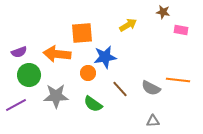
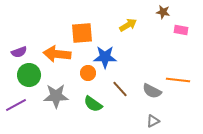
blue star: rotated 10 degrees clockwise
gray semicircle: moved 1 px right, 3 px down
gray triangle: rotated 24 degrees counterclockwise
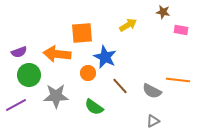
blue star: rotated 25 degrees clockwise
brown line: moved 3 px up
green semicircle: moved 1 px right, 3 px down
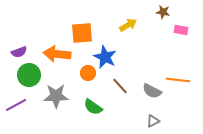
green semicircle: moved 1 px left
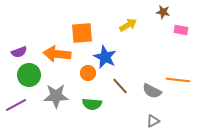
green semicircle: moved 1 px left, 3 px up; rotated 30 degrees counterclockwise
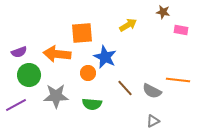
brown line: moved 5 px right, 2 px down
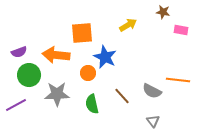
orange arrow: moved 1 px left, 1 px down
brown line: moved 3 px left, 8 px down
gray star: moved 1 px right, 2 px up
green semicircle: rotated 72 degrees clockwise
gray triangle: rotated 40 degrees counterclockwise
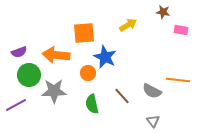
orange square: moved 2 px right
gray star: moved 3 px left, 3 px up
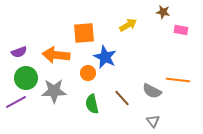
green circle: moved 3 px left, 3 px down
brown line: moved 2 px down
purple line: moved 3 px up
